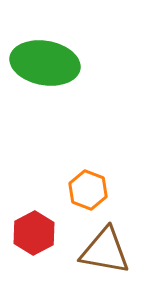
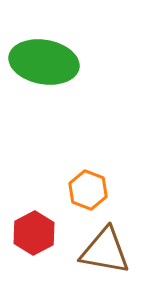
green ellipse: moved 1 px left, 1 px up
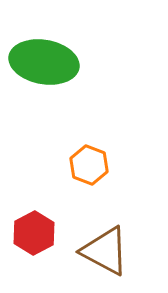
orange hexagon: moved 1 px right, 25 px up
brown triangle: rotated 18 degrees clockwise
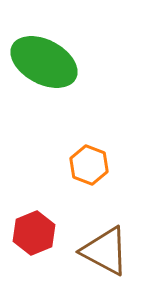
green ellipse: rotated 18 degrees clockwise
red hexagon: rotated 6 degrees clockwise
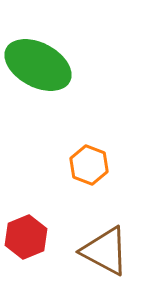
green ellipse: moved 6 px left, 3 px down
red hexagon: moved 8 px left, 4 px down
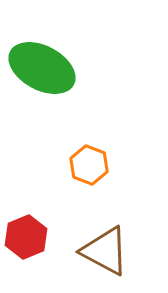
green ellipse: moved 4 px right, 3 px down
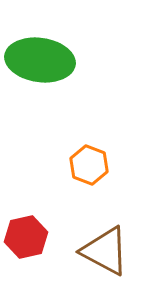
green ellipse: moved 2 px left, 8 px up; rotated 20 degrees counterclockwise
red hexagon: rotated 9 degrees clockwise
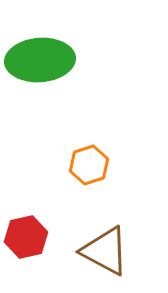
green ellipse: rotated 12 degrees counterclockwise
orange hexagon: rotated 21 degrees clockwise
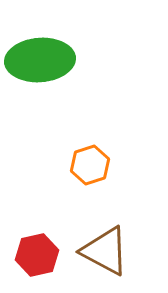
orange hexagon: moved 1 px right
red hexagon: moved 11 px right, 18 px down
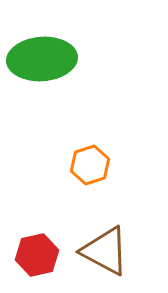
green ellipse: moved 2 px right, 1 px up
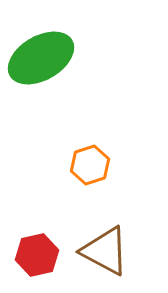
green ellipse: moved 1 px left, 1 px up; rotated 26 degrees counterclockwise
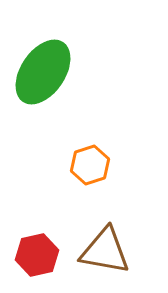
green ellipse: moved 2 px right, 14 px down; rotated 26 degrees counterclockwise
brown triangle: rotated 18 degrees counterclockwise
